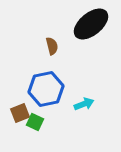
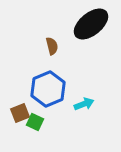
blue hexagon: moved 2 px right; rotated 12 degrees counterclockwise
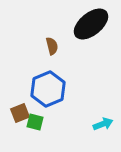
cyan arrow: moved 19 px right, 20 px down
green square: rotated 12 degrees counterclockwise
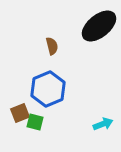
black ellipse: moved 8 px right, 2 px down
